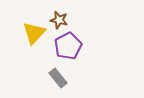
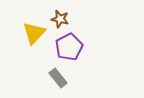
brown star: moved 1 px right, 1 px up
purple pentagon: moved 1 px right, 1 px down
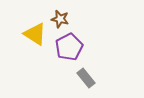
yellow triangle: moved 1 px right, 1 px down; rotated 40 degrees counterclockwise
gray rectangle: moved 28 px right
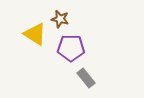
purple pentagon: moved 2 px right, 1 px down; rotated 28 degrees clockwise
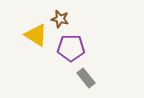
yellow triangle: moved 1 px right, 1 px down
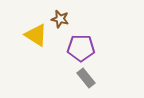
purple pentagon: moved 10 px right
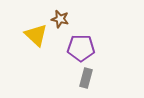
yellow triangle: rotated 10 degrees clockwise
gray rectangle: rotated 54 degrees clockwise
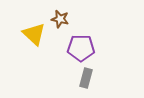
yellow triangle: moved 2 px left, 1 px up
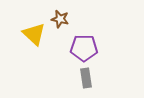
purple pentagon: moved 3 px right
gray rectangle: rotated 24 degrees counterclockwise
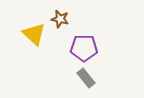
gray rectangle: rotated 30 degrees counterclockwise
